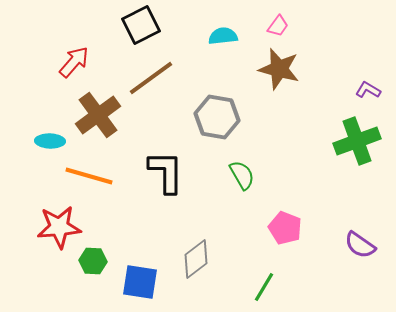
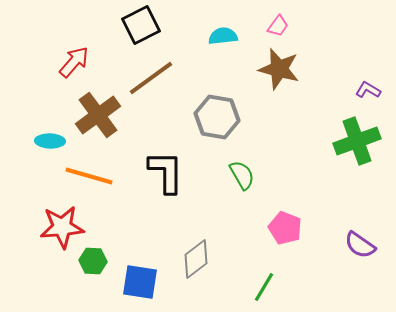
red star: moved 3 px right
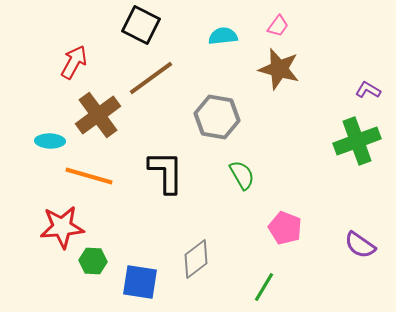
black square: rotated 36 degrees counterclockwise
red arrow: rotated 12 degrees counterclockwise
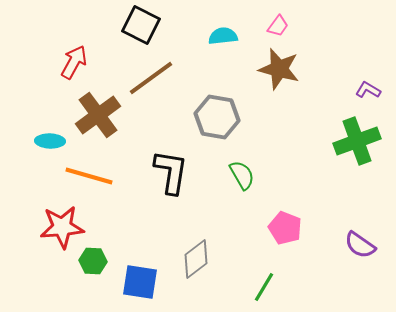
black L-shape: moved 5 px right; rotated 9 degrees clockwise
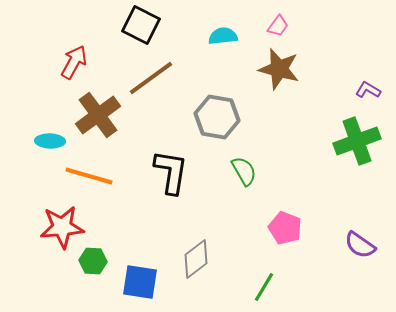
green semicircle: moved 2 px right, 4 px up
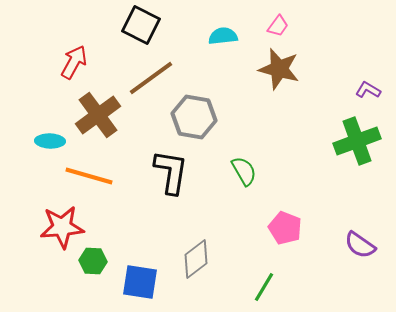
gray hexagon: moved 23 px left
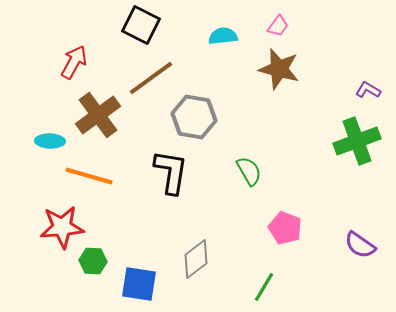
green semicircle: moved 5 px right
blue square: moved 1 px left, 2 px down
